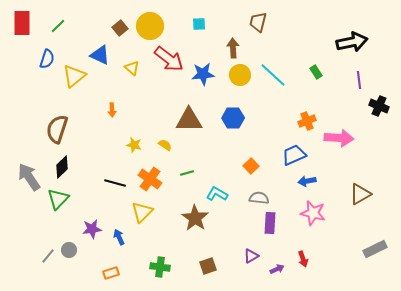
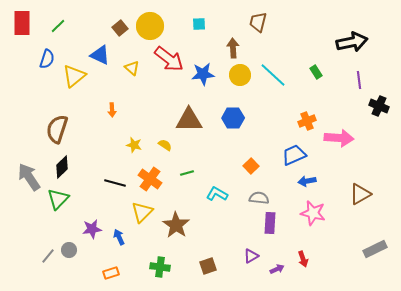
brown star at (195, 218): moved 19 px left, 7 px down
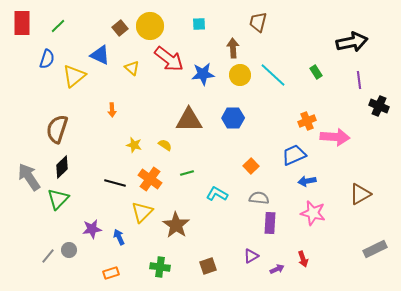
pink arrow at (339, 138): moved 4 px left, 1 px up
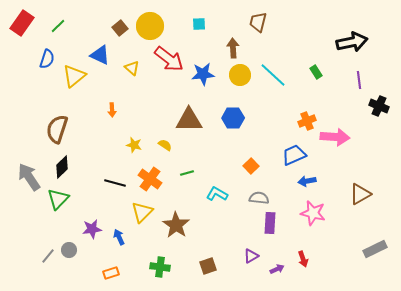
red rectangle at (22, 23): rotated 35 degrees clockwise
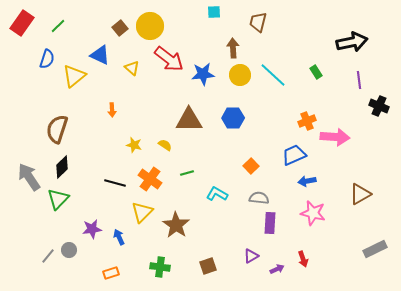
cyan square at (199, 24): moved 15 px right, 12 px up
